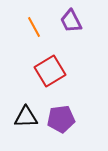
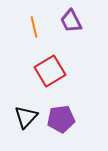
orange line: rotated 15 degrees clockwise
black triangle: rotated 45 degrees counterclockwise
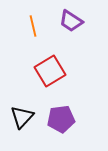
purple trapezoid: rotated 30 degrees counterclockwise
orange line: moved 1 px left, 1 px up
black triangle: moved 4 px left
